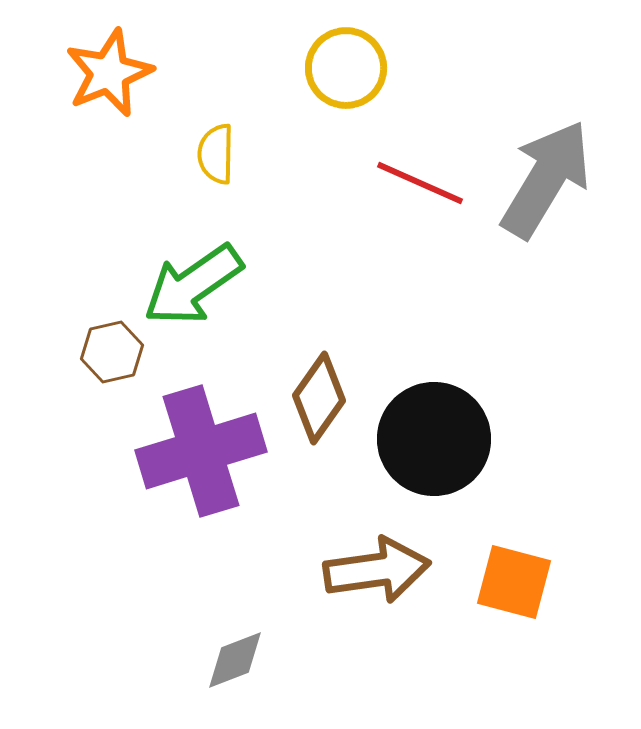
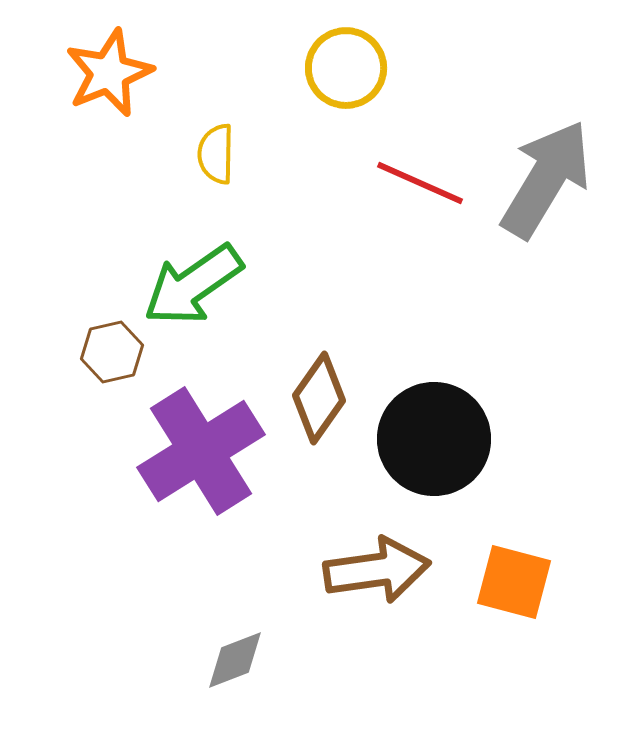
purple cross: rotated 15 degrees counterclockwise
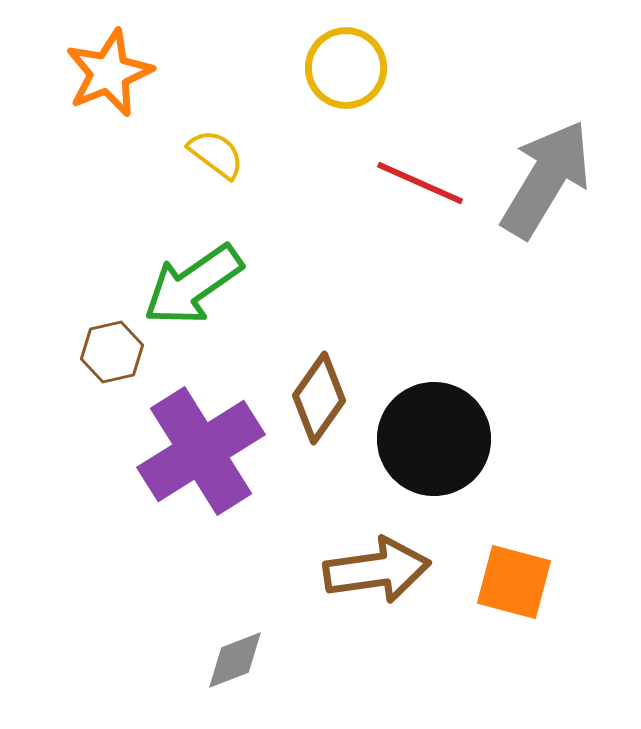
yellow semicircle: rotated 126 degrees clockwise
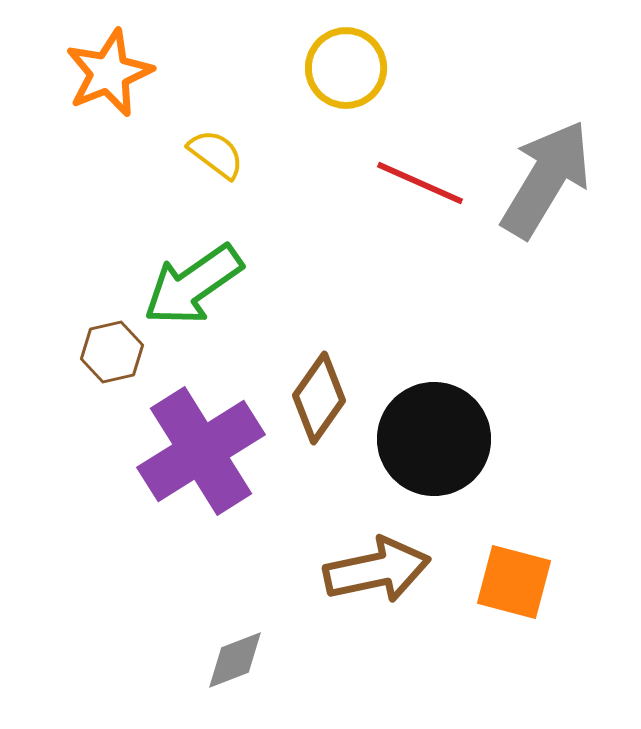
brown arrow: rotated 4 degrees counterclockwise
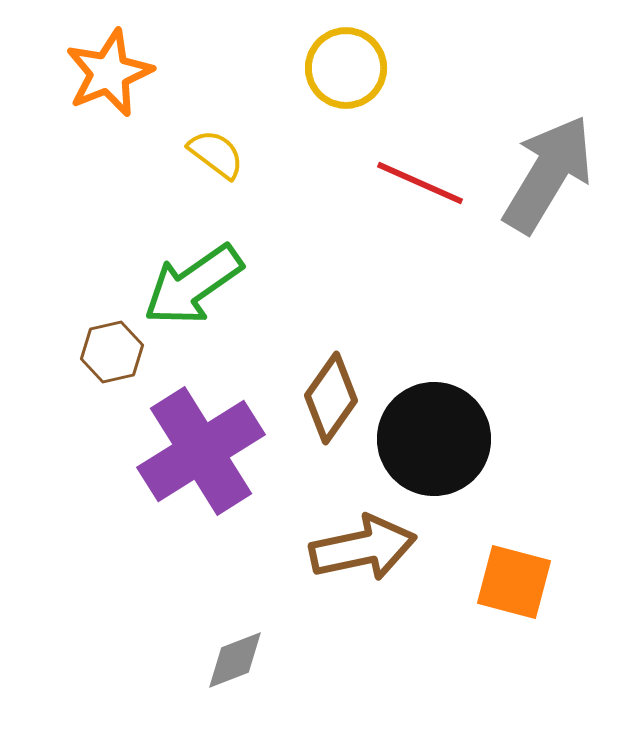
gray arrow: moved 2 px right, 5 px up
brown diamond: moved 12 px right
brown arrow: moved 14 px left, 22 px up
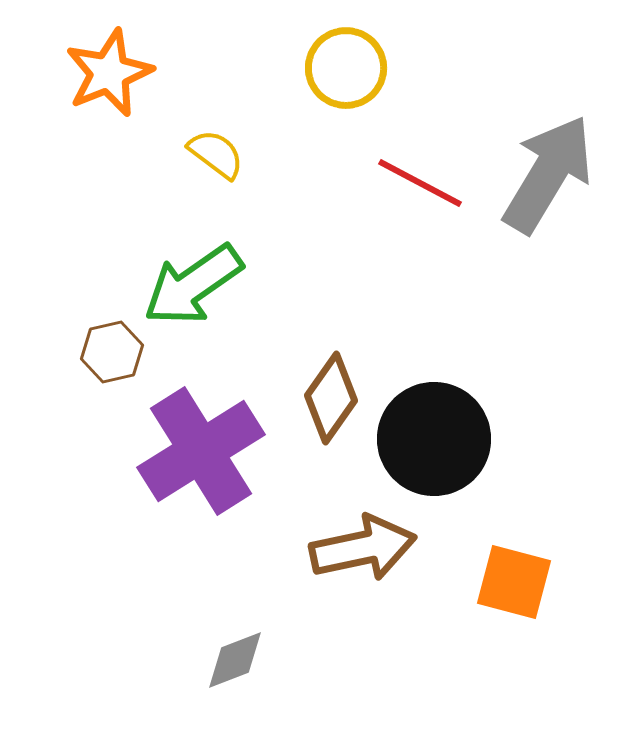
red line: rotated 4 degrees clockwise
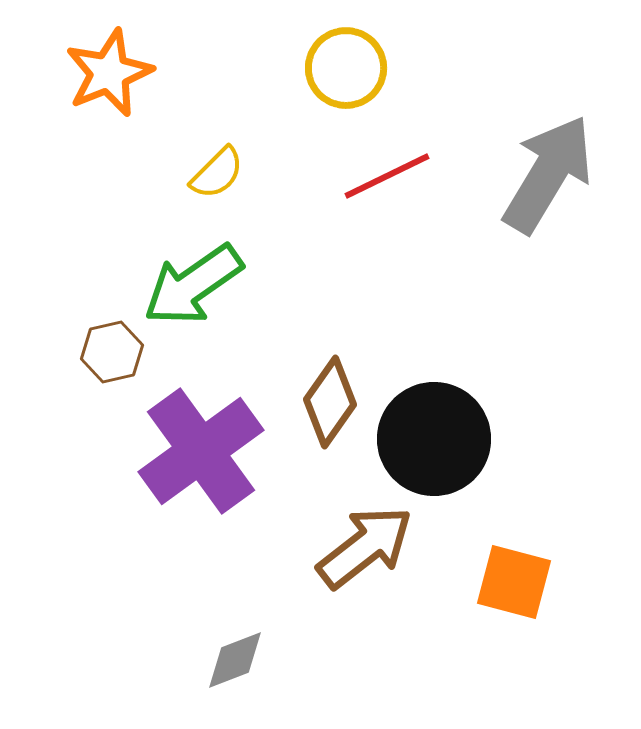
yellow semicircle: moved 1 px right, 19 px down; rotated 98 degrees clockwise
red line: moved 33 px left, 7 px up; rotated 54 degrees counterclockwise
brown diamond: moved 1 px left, 4 px down
purple cross: rotated 4 degrees counterclockwise
brown arrow: moved 2 px right, 1 px up; rotated 26 degrees counterclockwise
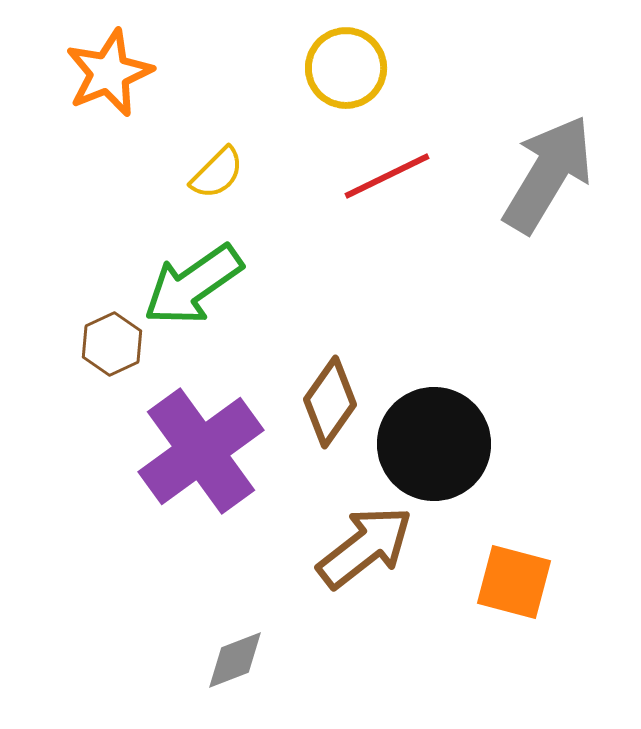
brown hexagon: moved 8 px up; rotated 12 degrees counterclockwise
black circle: moved 5 px down
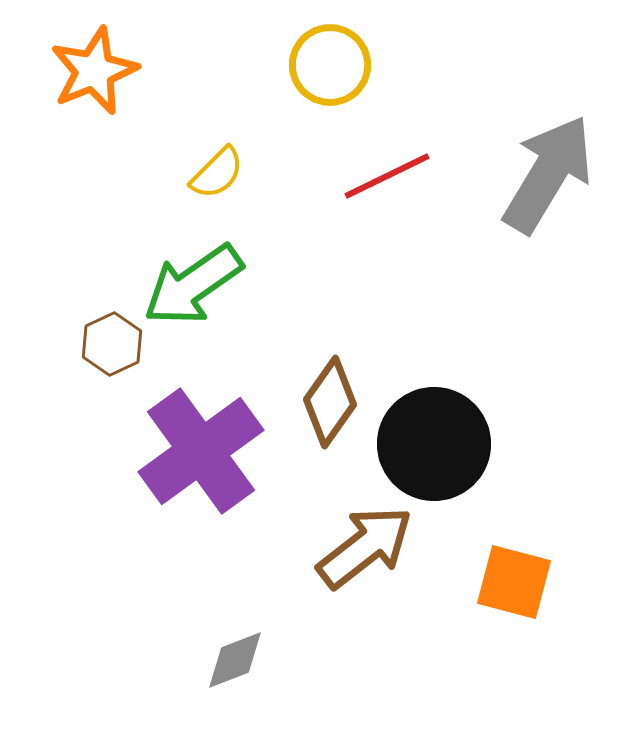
yellow circle: moved 16 px left, 3 px up
orange star: moved 15 px left, 2 px up
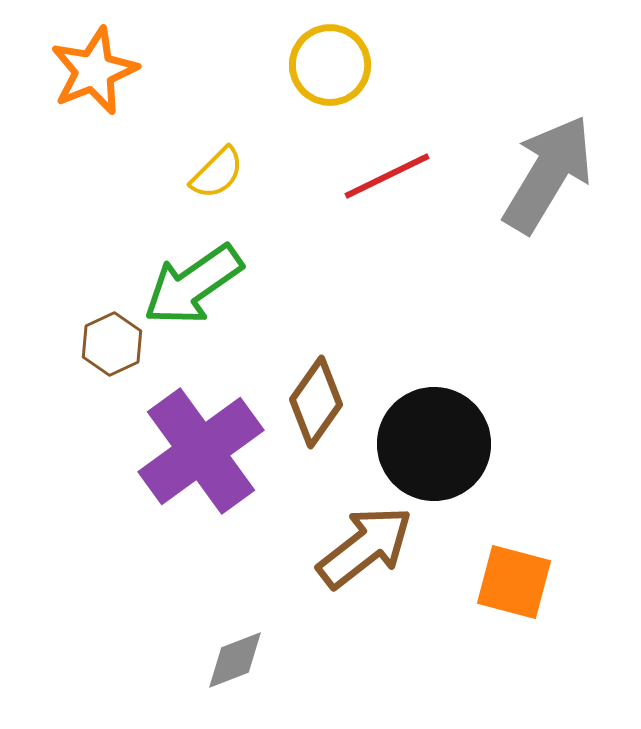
brown diamond: moved 14 px left
